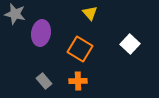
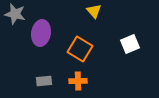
yellow triangle: moved 4 px right, 2 px up
white square: rotated 24 degrees clockwise
gray rectangle: rotated 56 degrees counterclockwise
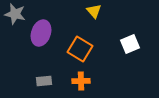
purple ellipse: rotated 10 degrees clockwise
orange cross: moved 3 px right
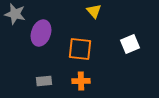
orange square: rotated 25 degrees counterclockwise
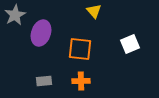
gray star: moved 1 px down; rotated 30 degrees clockwise
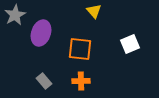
gray rectangle: rotated 56 degrees clockwise
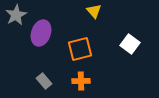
gray star: moved 1 px right
white square: rotated 30 degrees counterclockwise
orange square: rotated 20 degrees counterclockwise
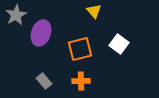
white square: moved 11 px left
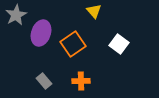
orange square: moved 7 px left, 5 px up; rotated 20 degrees counterclockwise
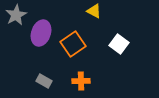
yellow triangle: rotated 21 degrees counterclockwise
gray rectangle: rotated 21 degrees counterclockwise
